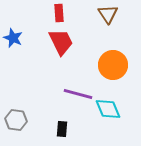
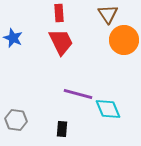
orange circle: moved 11 px right, 25 px up
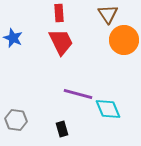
black rectangle: rotated 21 degrees counterclockwise
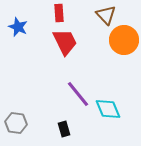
brown triangle: moved 2 px left, 1 px down; rotated 10 degrees counterclockwise
blue star: moved 5 px right, 11 px up
red trapezoid: moved 4 px right
purple line: rotated 36 degrees clockwise
gray hexagon: moved 3 px down
black rectangle: moved 2 px right
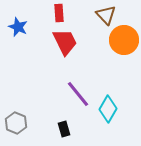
cyan diamond: rotated 52 degrees clockwise
gray hexagon: rotated 15 degrees clockwise
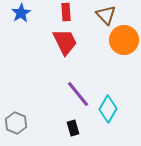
red rectangle: moved 7 px right, 1 px up
blue star: moved 3 px right, 14 px up; rotated 18 degrees clockwise
black rectangle: moved 9 px right, 1 px up
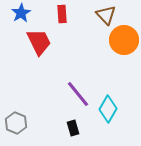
red rectangle: moved 4 px left, 2 px down
red trapezoid: moved 26 px left
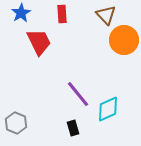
cyan diamond: rotated 36 degrees clockwise
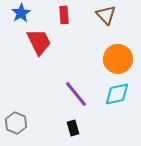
red rectangle: moved 2 px right, 1 px down
orange circle: moved 6 px left, 19 px down
purple line: moved 2 px left
cyan diamond: moved 9 px right, 15 px up; rotated 12 degrees clockwise
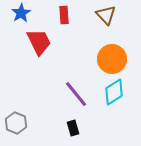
orange circle: moved 6 px left
cyan diamond: moved 3 px left, 2 px up; rotated 20 degrees counterclockwise
